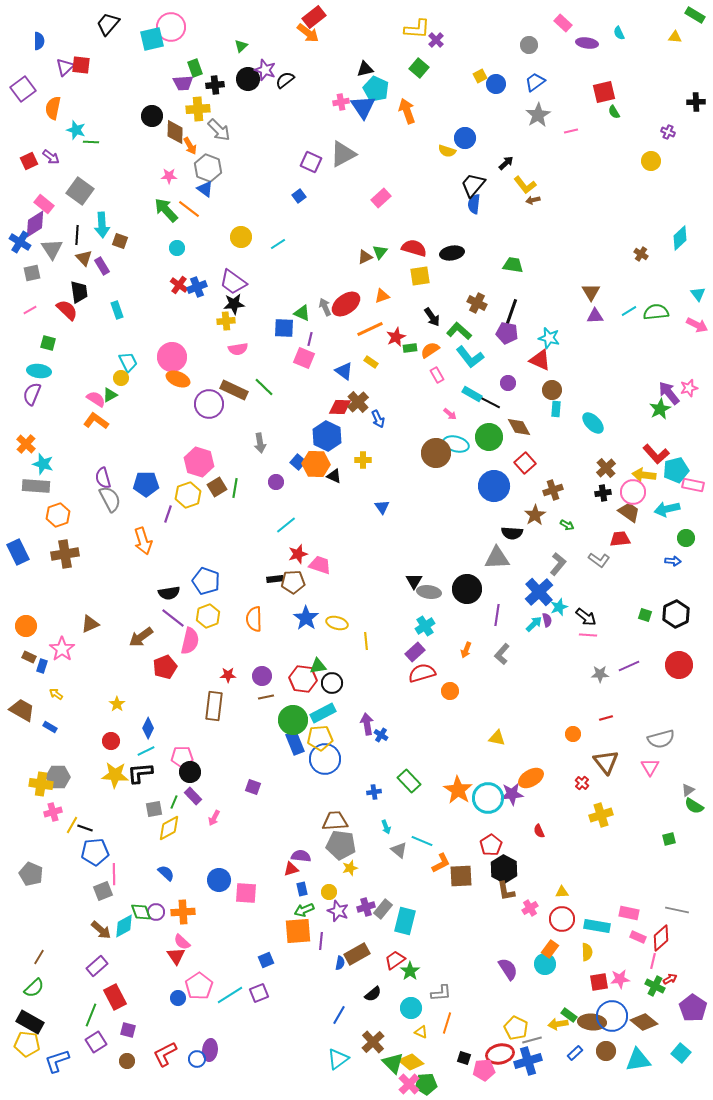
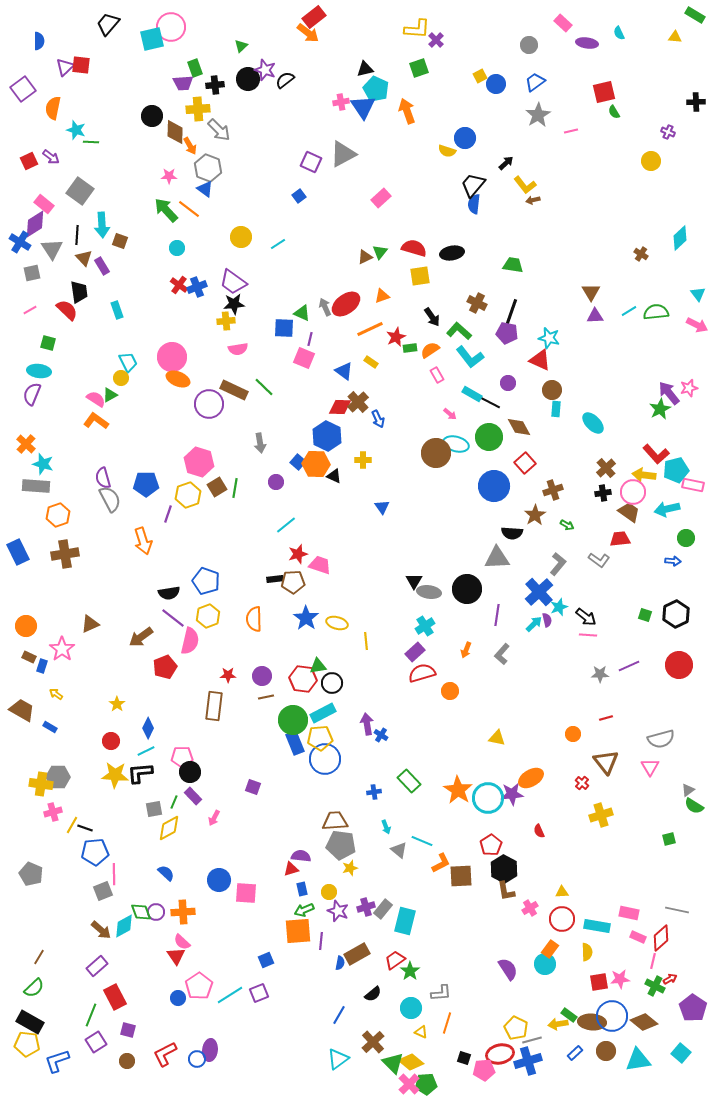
green square at (419, 68): rotated 30 degrees clockwise
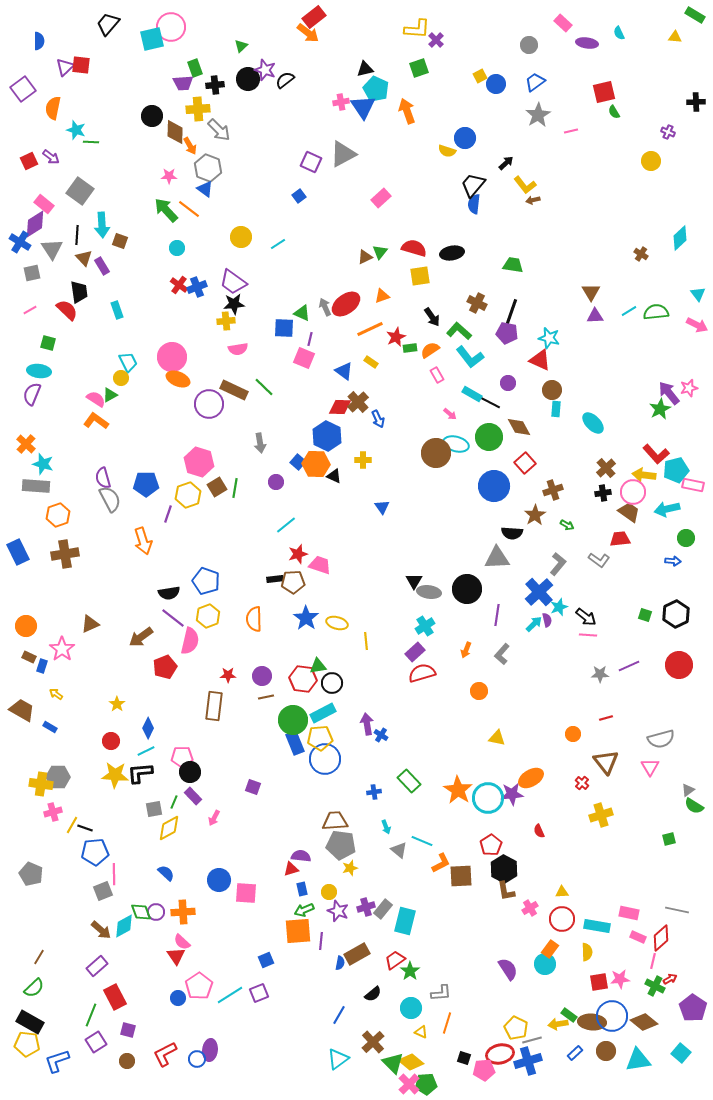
orange circle at (450, 691): moved 29 px right
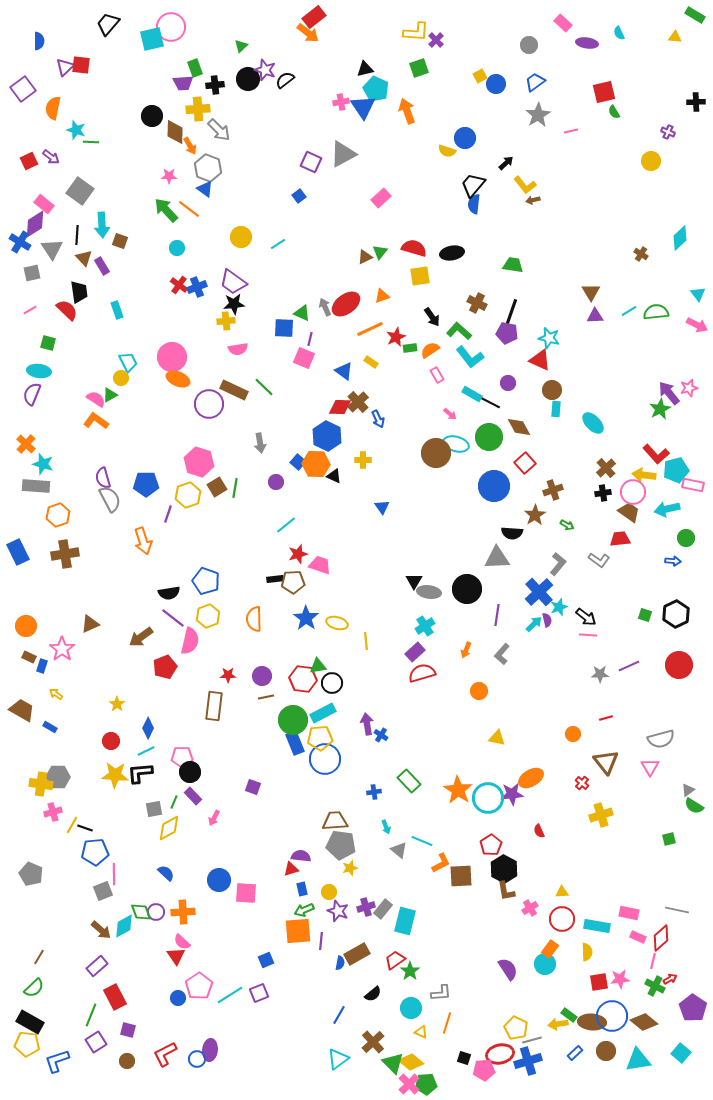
yellow L-shape at (417, 29): moved 1 px left, 3 px down
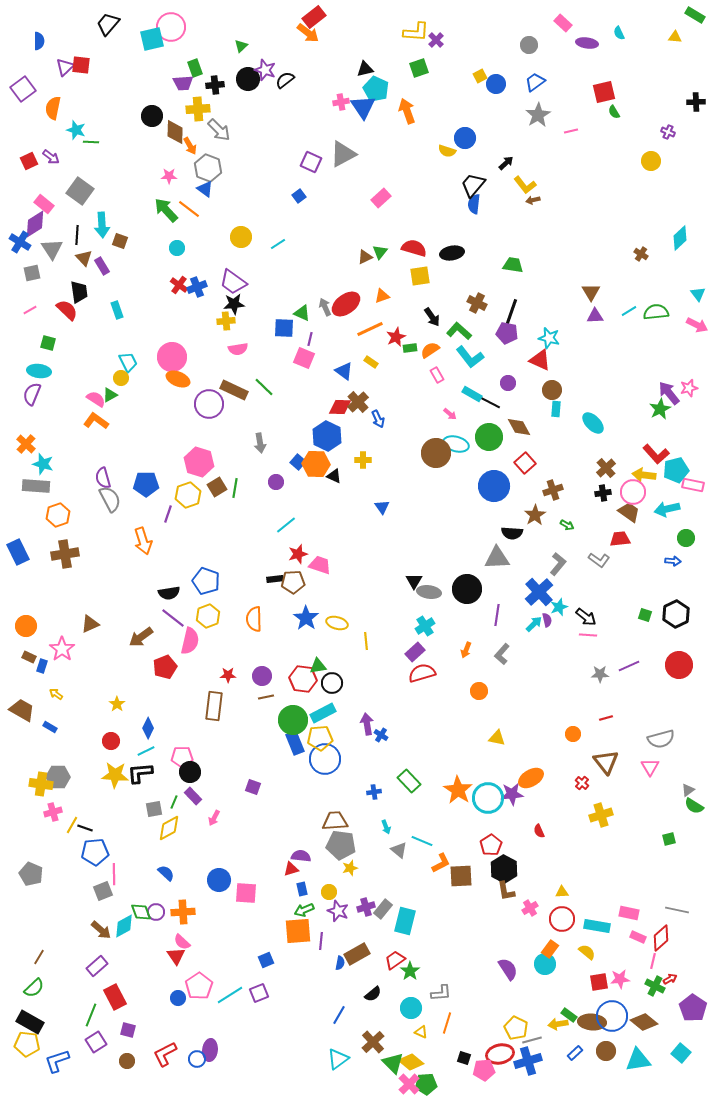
yellow semicircle at (587, 952): rotated 48 degrees counterclockwise
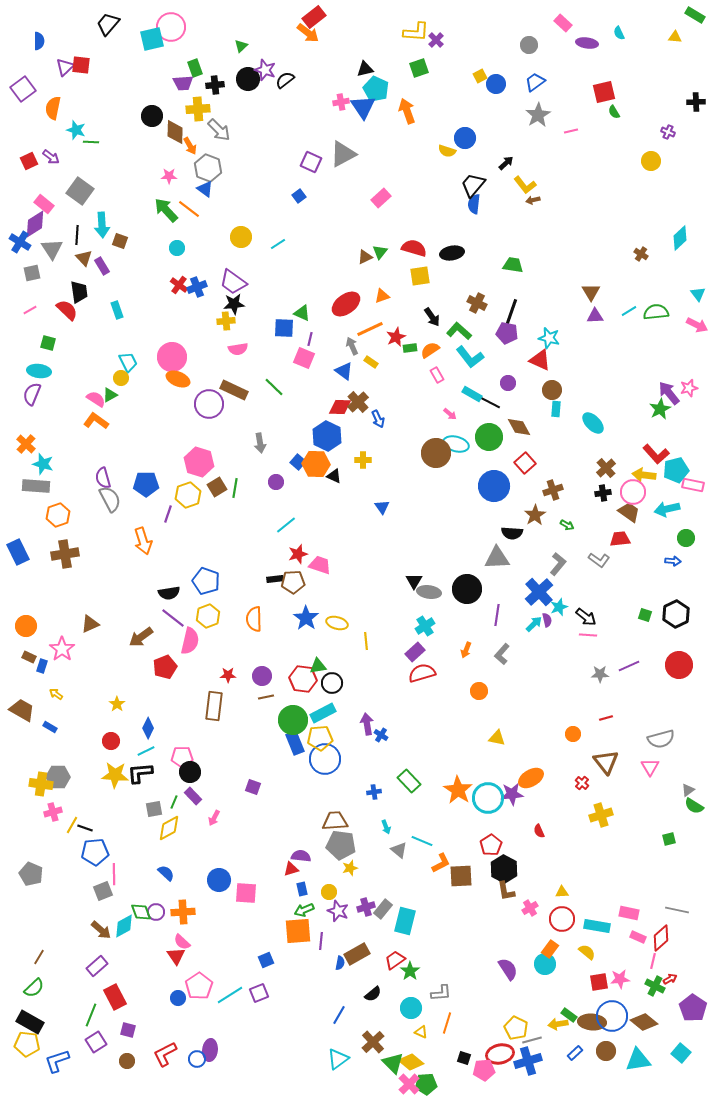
gray arrow at (325, 307): moved 27 px right, 39 px down
green line at (264, 387): moved 10 px right
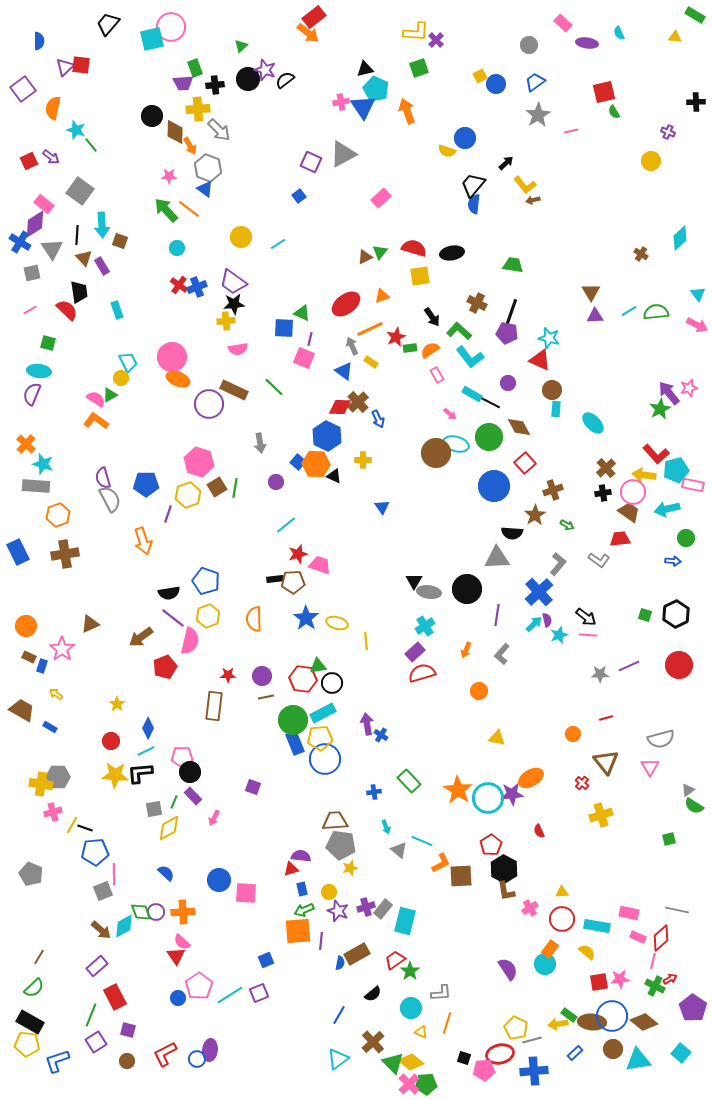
green line at (91, 142): moved 3 px down; rotated 49 degrees clockwise
cyan star at (559, 607): moved 28 px down
brown circle at (606, 1051): moved 7 px right, 2 px up
blue cross at (528, 1061): moved 6 px right, 10 px down; rotated 12 degrees clockwise
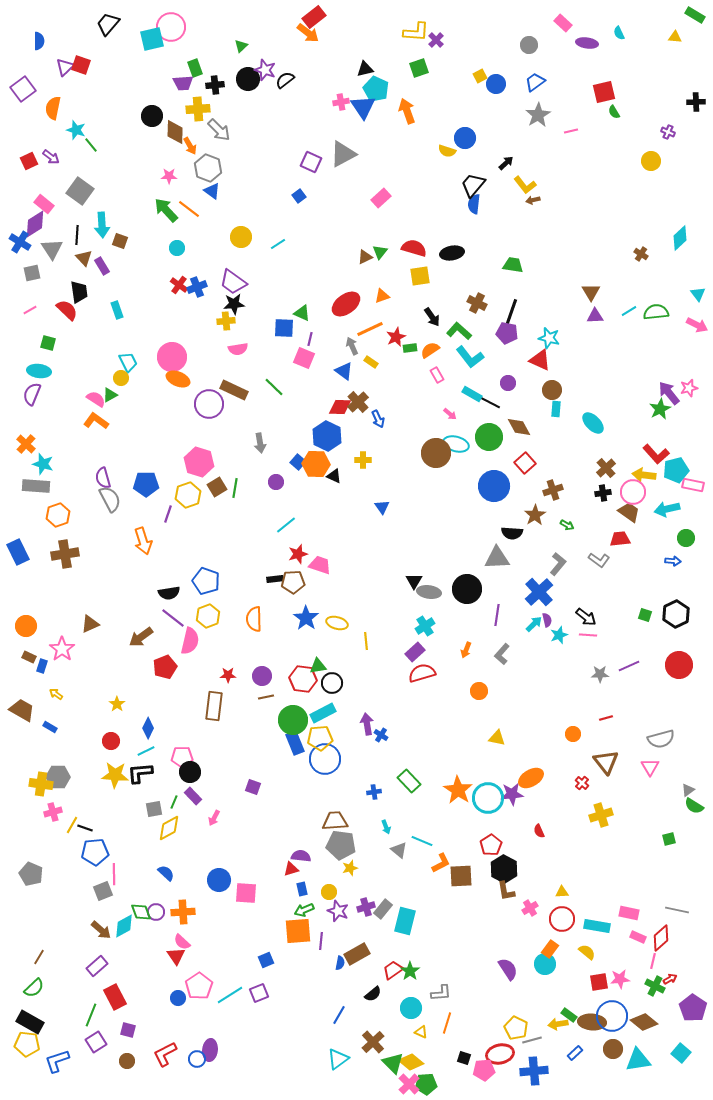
red square at (81, 65): rotated 12 degrees clockwise
blue triangle at (205, 189): moved 7 px right, 2 px down
red trapezoid at (395, 960): moved 2 px left, 10 px down
